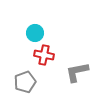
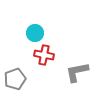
gray pentagon: moved 10 px left, 3 px up
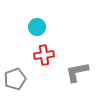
cyan circle: moved 2 px right, 6 px up
red cross: rotated 18 degrees counterclockwise
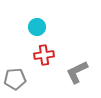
gray L-shape: rotated 15 degrees counterclockwise
gray pentagon: rotated 15 degrees clockwise
